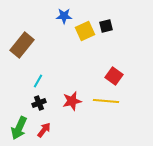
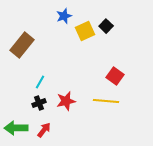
blue star: rotated 21 degrees counterclockwise
black square: rotated 32 degrees counterclockwise
red square: moved 1 px right
cyan line: moved 2 px right, 1 px down
red star: moved 6 px left
green arrow: moved 3 px left; rotated 65 degrees clockwise
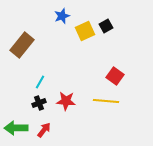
blue star: moved 2 px left
black square: rotated 16 degrees clockwise
red star: rotated 18 degrees clockwise
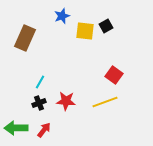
yellow square: rotated 30 degrees clockwise
brown rectangle: moved 3 px right, 7 px up; rotated 15 degrees counterclockwise
red square: moved 1 px left, 1 px up
yellow line: moved 1 px left, 1 px down; rotated 25 degrees counterclockwise
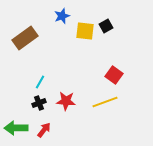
brown rectangle: rotated 30 degrees clockwise
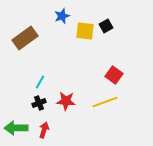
red arrow: rotated 21 degrees counterclockwise
